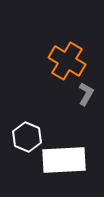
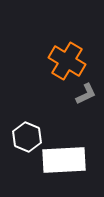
gray L-shape: rotated 35 degrees clockwise
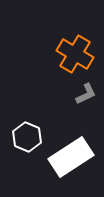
orange cross: moved 8 px right, 7 px up
white rectangle: moved 7 px right, 3 px up; rotated 30 degrees counterclockwise
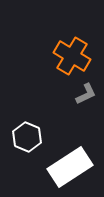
orange cross: moved 3 px left, 2 px down
white rectangle: moved 1 px left, 10 px down
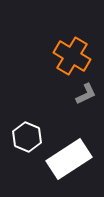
white rectangle: moved 1 px left, 8 px up
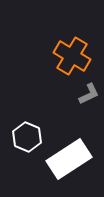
gray L-shape: moved 3 px right
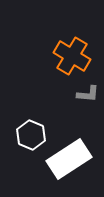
gray L-shape: moved 1 px left; rotated 30 degrees clockwise
white hexagon: moved 4 px right, 2 px up
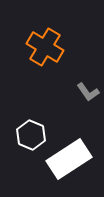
orange cross: moved 27 px left, 9 px up
gray L-shape: moved 2 px up; rotated 50 degrees clockwise
